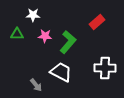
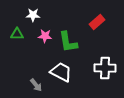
green L-shape: rotated 130 degrees clockwise
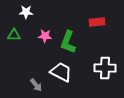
white star: moved 7 px left, 3 px up
red rectangle: rotated 35 degrees clockwise
green triangle: moved 3 px left, 1 px down
green L-shape: rotated 30 degrees clockwise
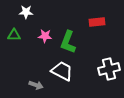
white cross: moved 4 px right, 1 px down; rotated 15 degrees counterclockwise
white trapezoid: moved 1 px right, 1 px up
gray arrow: rotated 32 degrees counterclockwise
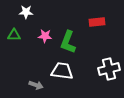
white trapezoid: rotated 20 degrees counterclockwise
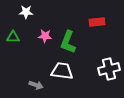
green triangle: moved 1 px left, 2 px down
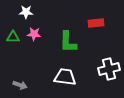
red rectangle: moved 1 px left, 1 px down
pink star: moved 11 px left, 2 px up
green L-shape: rotated 20 degrees counterclockwise
white trapezoid: moved 3 px right, 6 px down
gray arrow: moved 16 px left
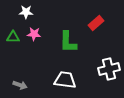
red rectangle: rotated 35 degrees counterclockwise
white trapezoid: moved 3 px down
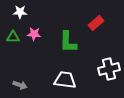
white star: moved 6 px left
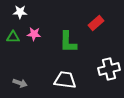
gray arrow: moved 2 px up
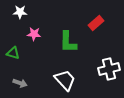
green triangle: moved 16 px down; rotated 16 degrees clockwise
white trapezoid: rotated 40 degrees clockwise
